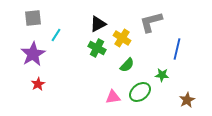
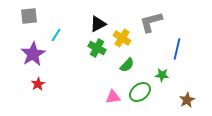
gray square: moved 4 px left, 2 px up
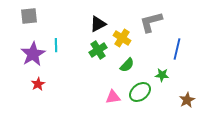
cyan line: moved 10 px down; rotated 32 degrees counterclockwise
green cross: moved 1 px right, 2 px down; rotated 30 degrees clockwise
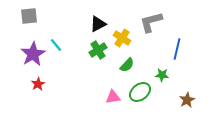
cyan line: rotated 40 degrees counterclockwise
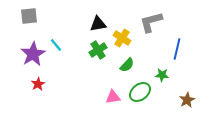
black triangle: rotated 18 degrees clockwise
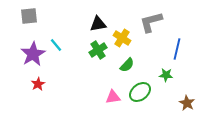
green star: moved 4 px right
brown star: moved 3 px down; rotated 14 degrees counterclockwise
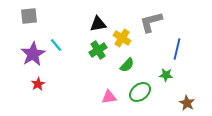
pink triangle: moved 4 px left
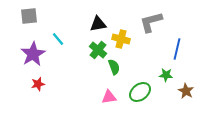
yellow cross: moved 1 px left, 1 px down; rotated 18 degrees counterclockwise
cyan line: moved 2 px right, 6 px up
green cross: rotated 18 degrees counterclockwise
green semicircle: moved 13 px left, 2 px down; rotated 63 degrees counterclockwise
red star: rotated 16 degrees clockwise
brown star: moved 1 px left, 12 px up
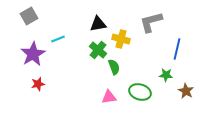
gray square: rotated 24 degrees counterclockwise
cyan line: rotated 72 degrees counterclockwise
green ellipse: rotated 55 degrees clockwise
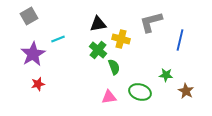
blue line: moved 3 px right, 9 px up
